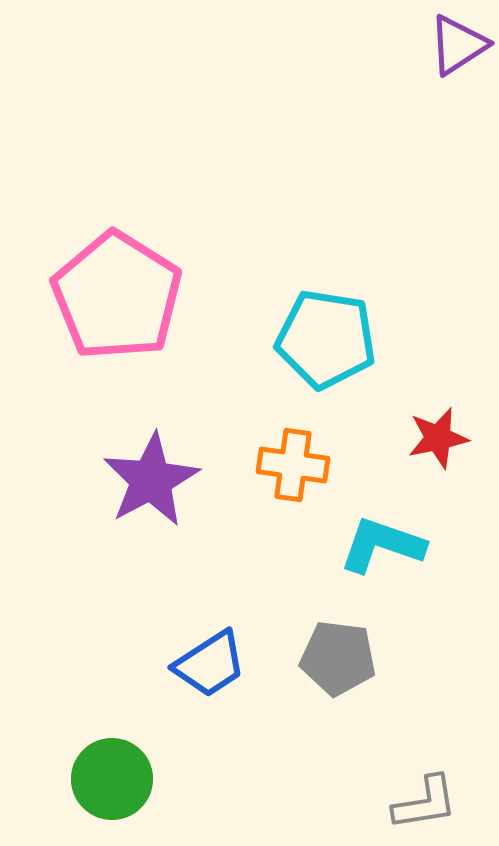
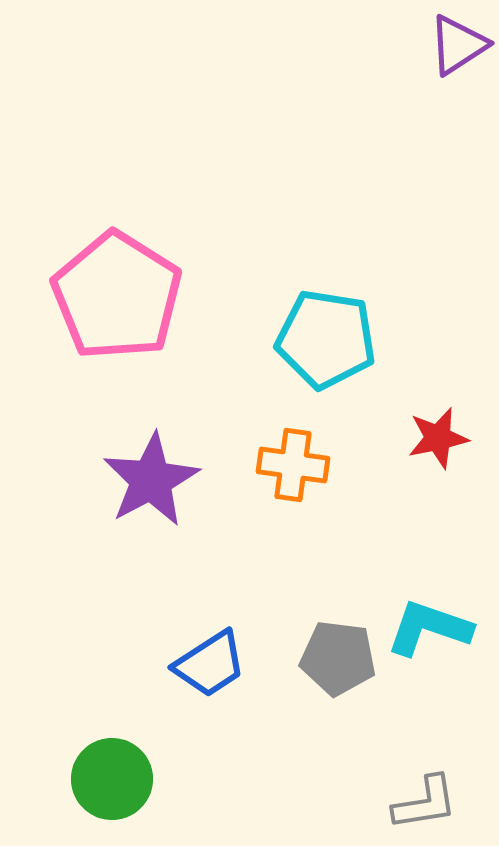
cyan L-shape: moved 47 px right, 83 px down
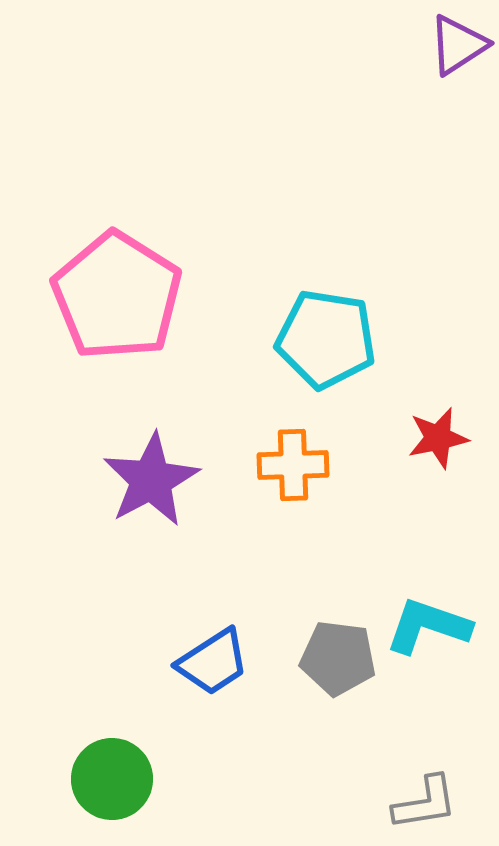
orange cross: rotated 10 degrees counterclockwise
cyan L-shape: moved 1 px left, 2 px up
blue trapezoid: moved 3 px right, 2 px up
